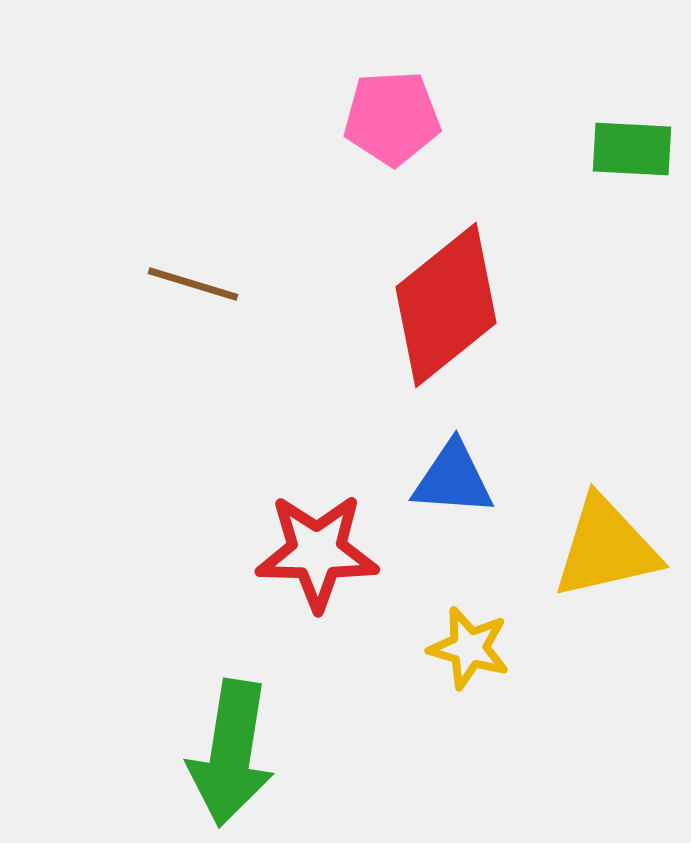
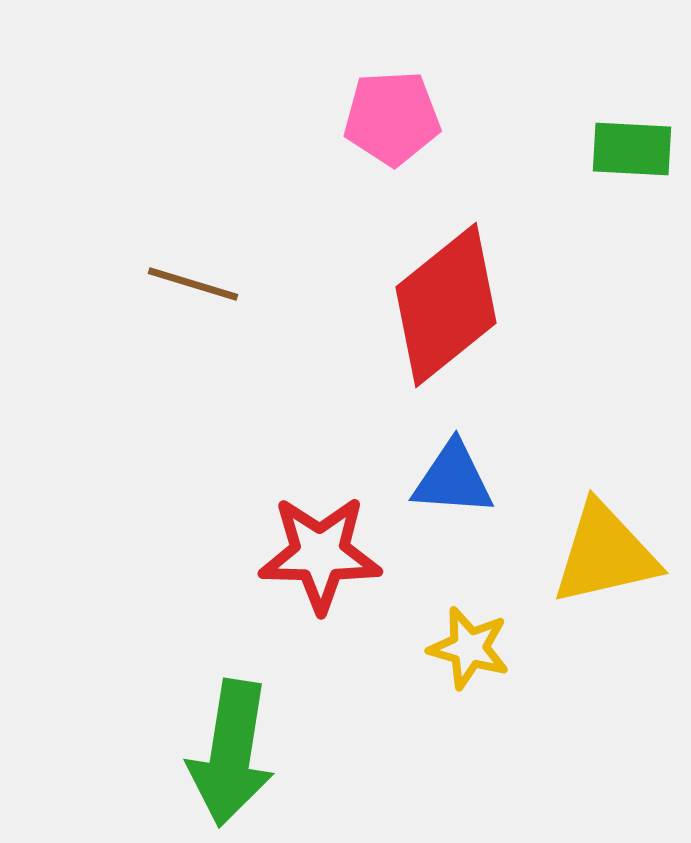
yellow triangle: moved 1 px left, 6 px down
red star: moved 3 px right, 2 px down
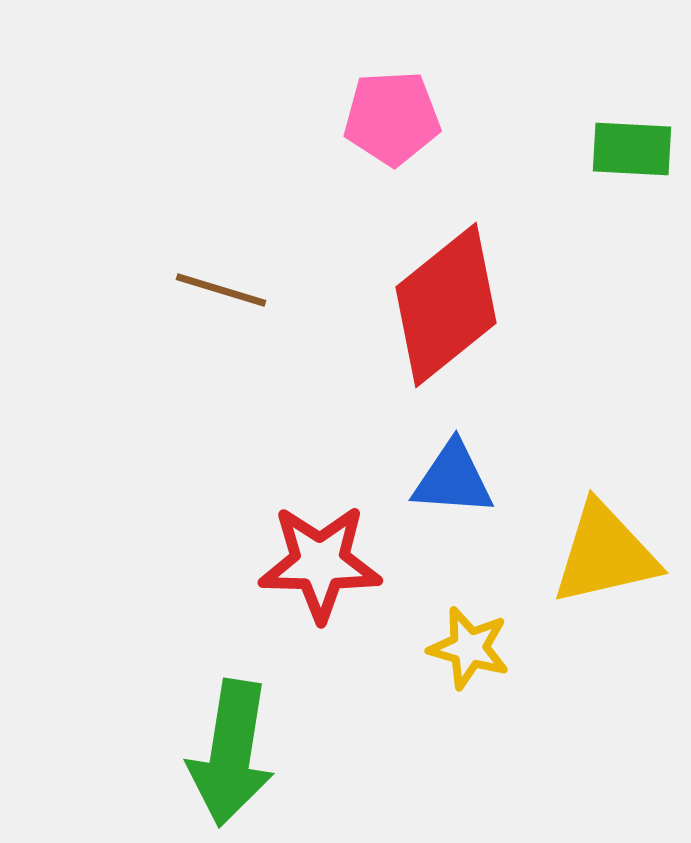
brown line: moved 28 px right, 6 px down
red star: moved 9 px down
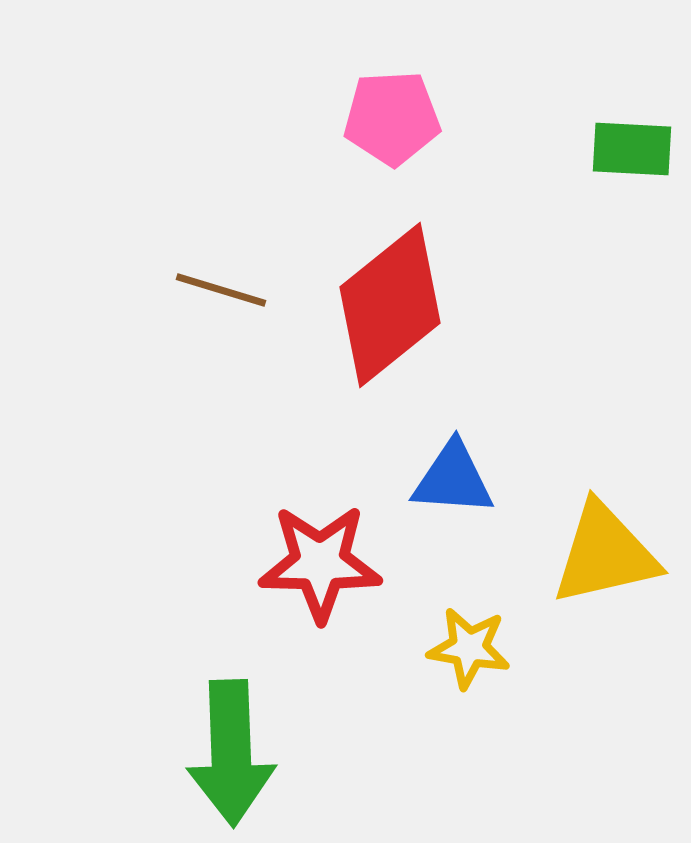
red diamond: moved 56 px left
yellow star: rotated 6 degrees counterclockwise
green arrow: rotated 11 degrees counterclockwise
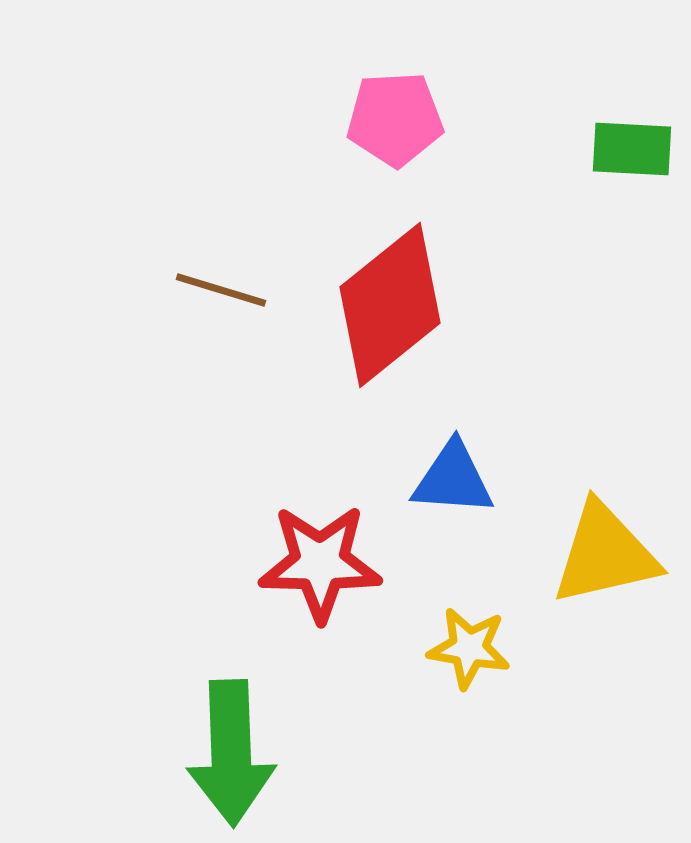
pink pentagon: moved 3 px right, 1 px down
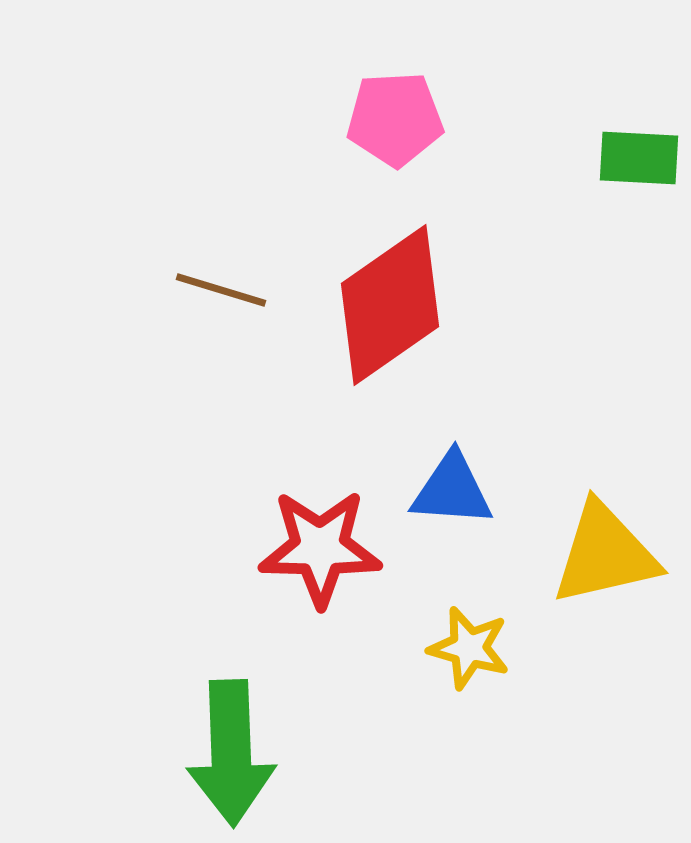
green rectangle: moved 7 px right, 9 px down
red diamond: rotated 4 degrees clockwise
blue triangle: moved 1 px left, 11 px down
red star: moved 15 px up
yellow star: rotated 6 degrees clockwise
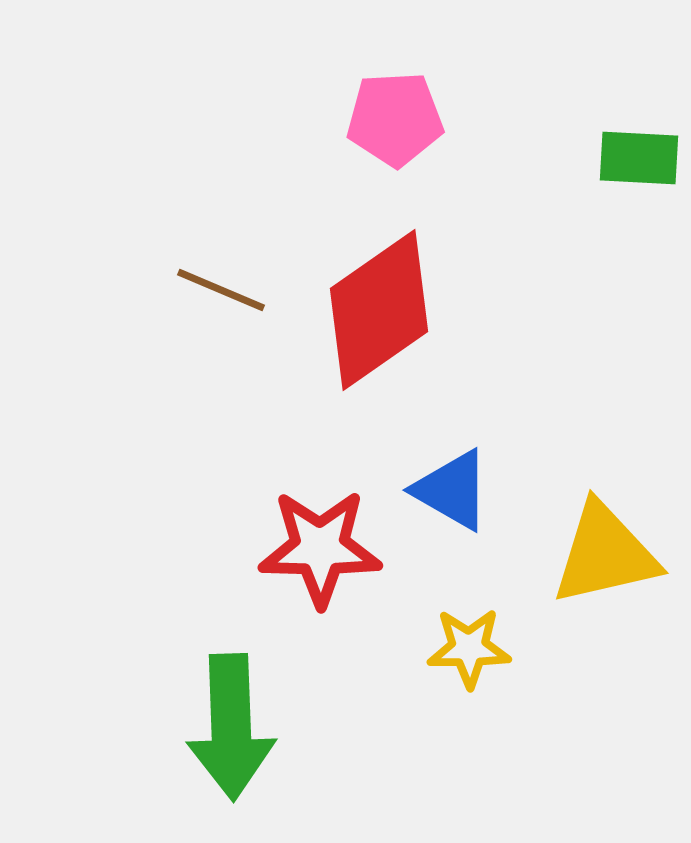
brown line: rotated 6 degrees clockwise
red diamond: moved 11 px left, 5 px down
blue triangle: rotated 26 degrees clockwise
yellow star: rotated 16 degrees counterclockwise
green arrow: moved 26 px up
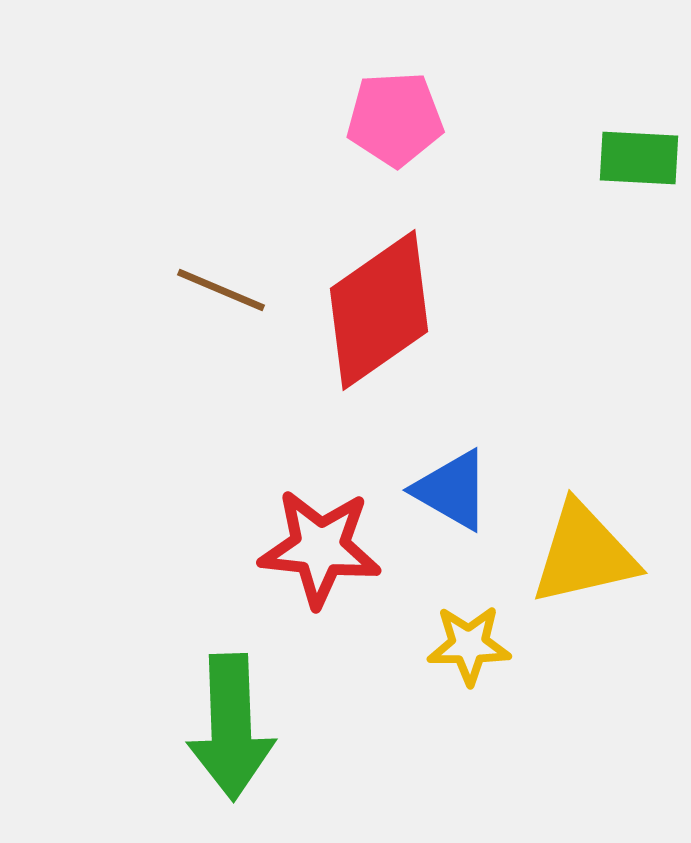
red star: rotated 5 degrees clockwise
yellow triangle: moved 21 px left
yellow star: moved 3 px up
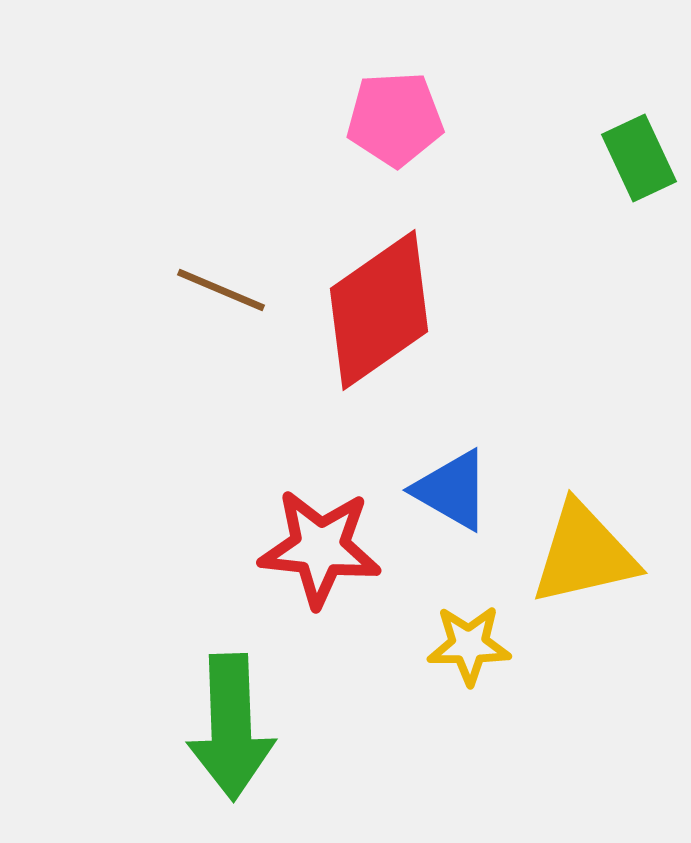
green rectangle: rotated 62 degrees clockwise
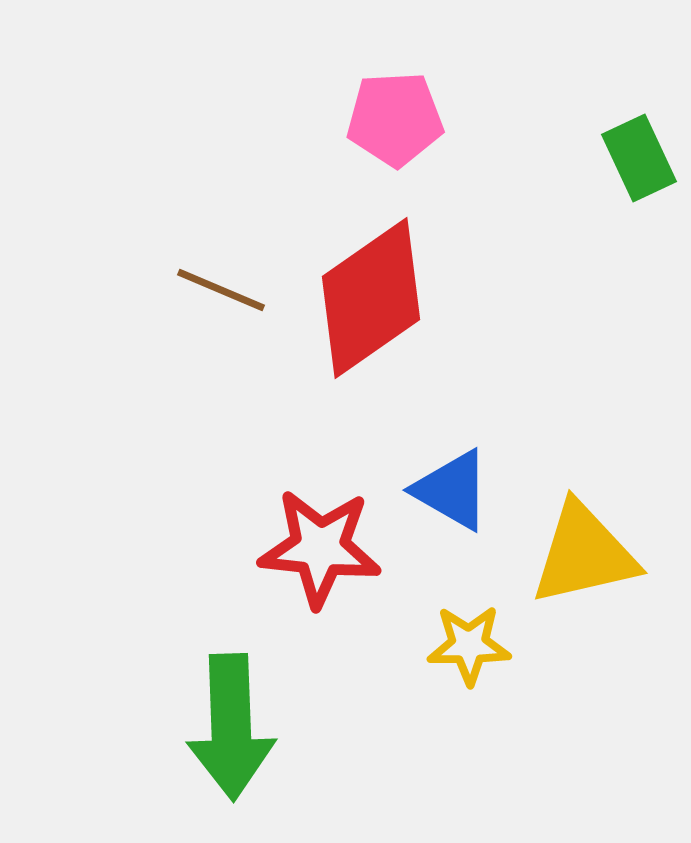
red diamond: moved 8 px left, 12 px up
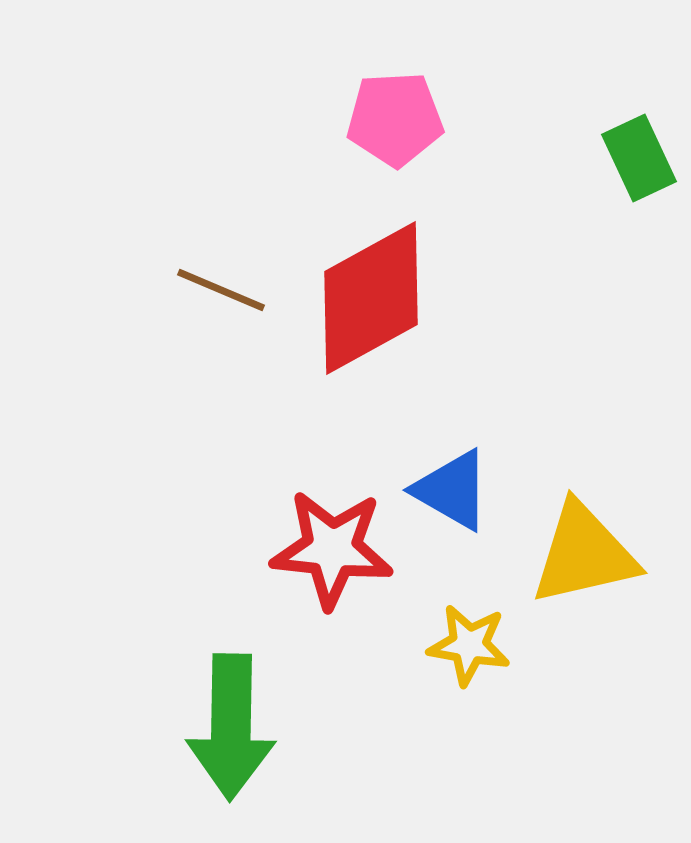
red diamond: rotated 6 degrees clockwise
red star: moved 12 px right, 1 px down
yellow star: rotated 10 degrees clockwise
green arrow: rotated 3 degrees clockwise
